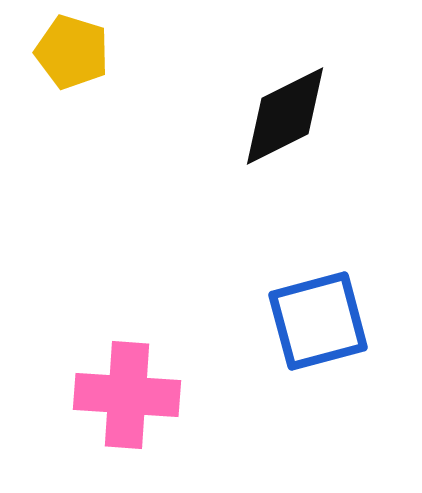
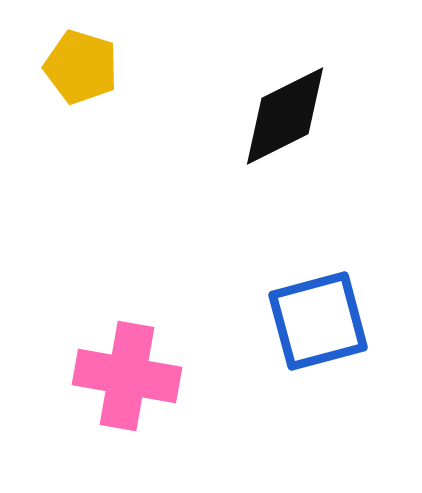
yellow pentagon: moved 9 px right, 15 px down
pink cross: moved 19 px up; rotated 6 degrees clockwise
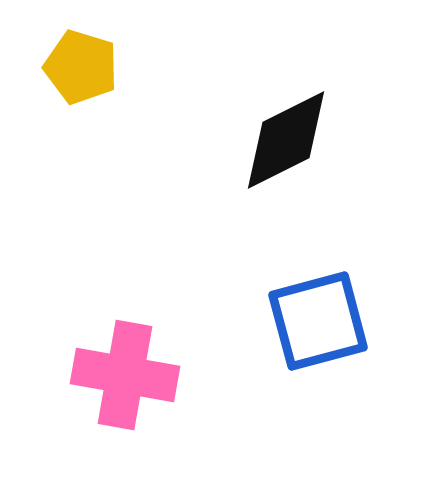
black diamond: moved 1 px right, 24 px down
pink cross: moved 2 px left, 1 px up
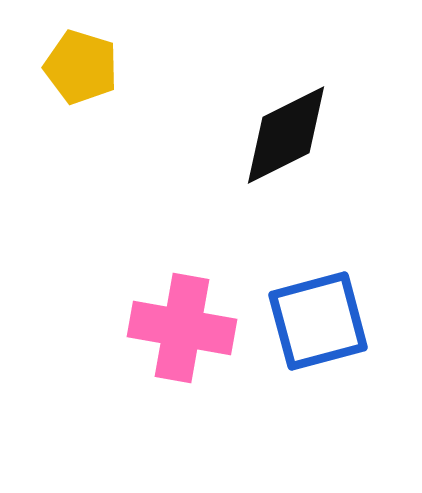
black diamond: moved 5 px up
pink cross: moved 57 px right, 47 px up
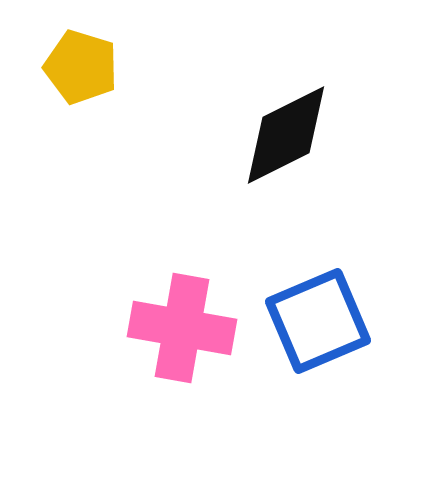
blue square: rotated 8 degrees counterclockwise
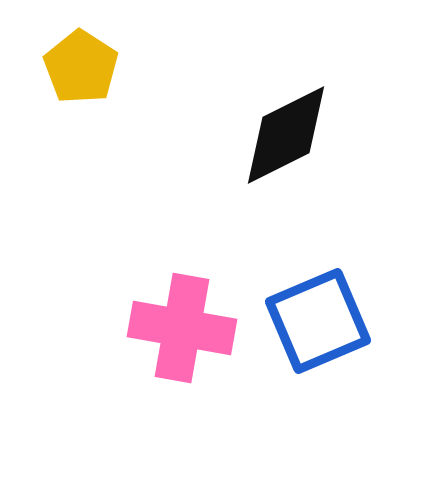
yellow pentagon: rotated 16 degrees clockwise
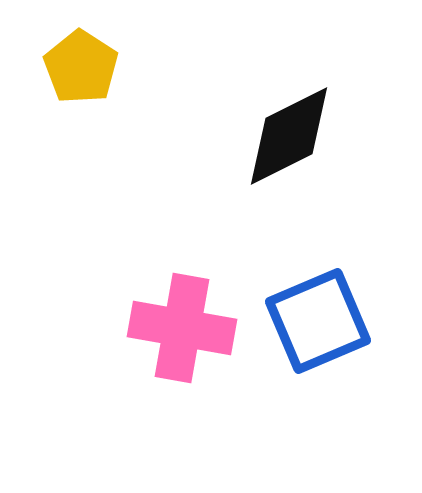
black diamond: moved 3 px right, 1 px down
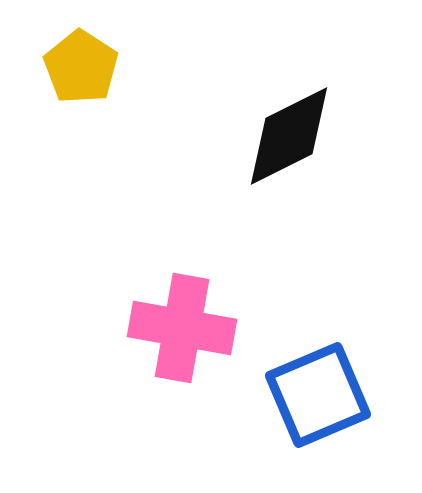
blue square: moved 74 px down
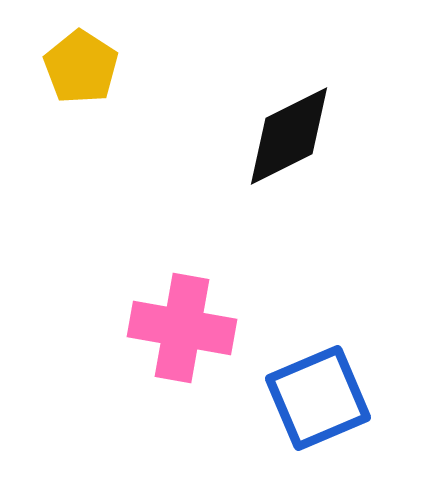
blue square: moved 3 px down
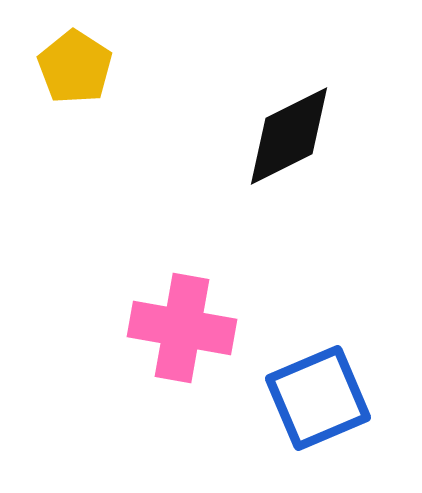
yellow pentagon: moved 6 px left
